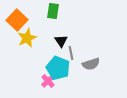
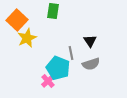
black triangle: moved 29 px right
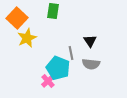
orange square: moved 2 px up
gray semicircle: rotated 24 degrees clockwise
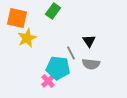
green rectangle: rotated 28 degrees clockwise
orange square: rotated 30 degrees counterclockwise
black triangle: moved 1 px left
gray line: rotated 16 degrees counterclockwise
cyan pentagon: rotated 15 degrees counterclockwise
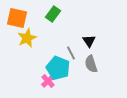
green rectangle: moved 3 px down
gray semicircle: rotated 66 degrees clockwise
cyan pentagon: rotated 15 degrees clockwise
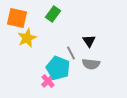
gray semicircle: rotated 66 degrees counterclockwise
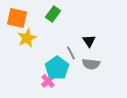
cyan pentagon: moved 1 px left; rotated 15 degrees clockwise
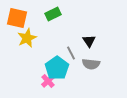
green rectangle: rotated 28 degrees clockwise
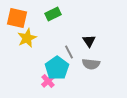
gray line: moved 2 px left, 1 px up
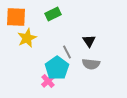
orange square: moved 1 px left, 1 px up; rotated 10 degrees counterclockwise
gray line: moved 2 px left
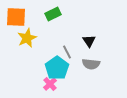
pink cross: moved 2 px right, 3 px down
